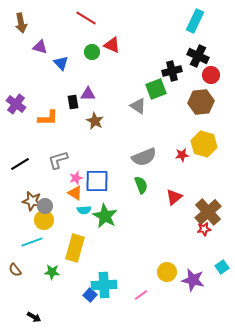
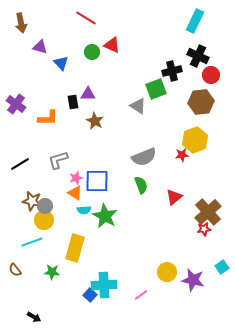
yellow hexagon at (204, 144): moved 9 px left, 4 px up; rotated 25 degrees clockwise
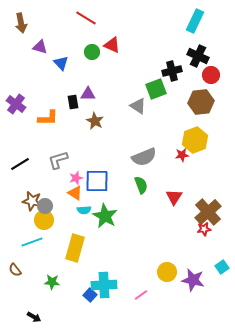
red triangle at (174, 197): rotated 18 degrees counterclockwise
green star at (52, 272): moved 10 px down
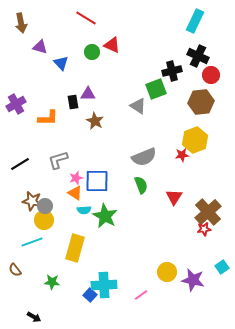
purple cross at (16, 104): rotated 24 degrees clockwise
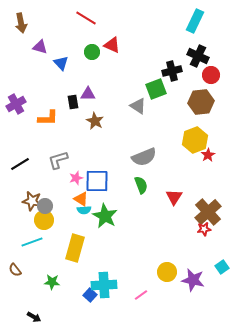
red star at (182, 155): moved 26 px right; rotated 24 degrees counterclockwise
orange triangle at (75, 193): moved 6 px right, 6 px down
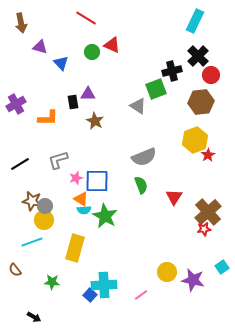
black cross at (198, 56): rotated 20 degrees clockwise
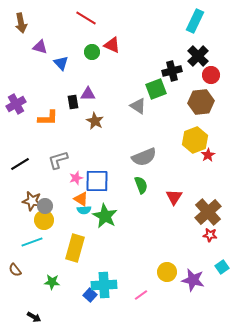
red star at (204, 229): moved 6 px right, 6 px down; rotated 16 degrees clockwise
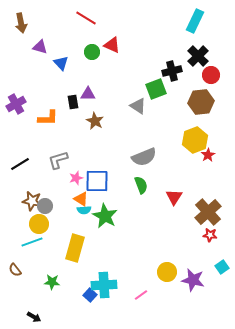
yellow circle at (44, 220): moved 5 px left, 4 px down
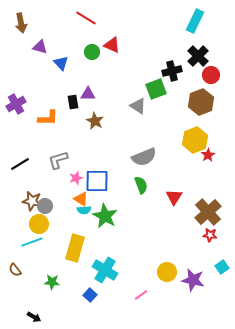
brown hexagon at (201, 102): rotated 15 degrees counterclockwise
cyan cross at (104, 285): moved 1 px right, 15 px up; rotated 35 degrees clockwise
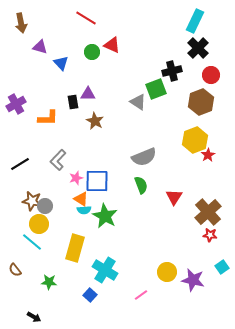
black cross at (198, 56): moved 8 px up
gray triangle at (138, 106): moved 4 px up
gray L-shape at (58, 160): rotated 30 degrees counterclockwise
cyan line at (32, 242): rotated 60 degrees clockwise
green star at (52, 282): moved 3 px left
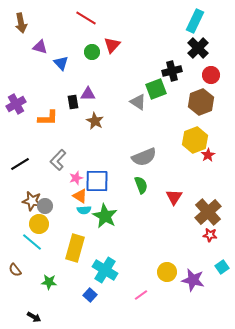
red triangle at (112, 45): rotated 48 degrees clockwise
orange triangle at (81, 199): moved 1 px left, 3 px up
